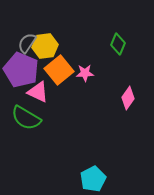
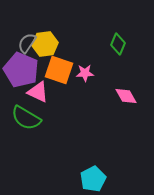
yellow hexagon: moved 2 px up
orange square: rotated 32 degrees counterclockwise
pink diamond: moved 2 px left, 2 px up; rotated 65 degrees counterclockwise
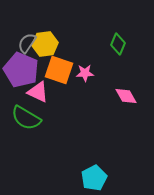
cyan pentagon: moved 1 px right, 1 px up
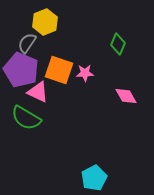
yellow hexagon: moved 22 px up; rotated 15 degrees counterclockwise
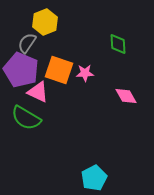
green diamond: rotated 25 degrees counterclockwise
